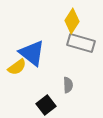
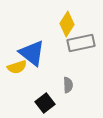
yellow diamond: moved 5 px left, 3 px down
gray rectangle: rotated 28 degrees counterclockwise
yellow semicircle: rotated 18 degrees clockwise
black square: moved 1 px left, 2 px up
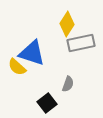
blue triangle: rotated 20 degrees counterclockwise
yellow semicircle: rotated 60 degrees clockwise
gray semicircle: moved 1 px up; rotated 21 degrees clockwise
black square: moved 2 px right
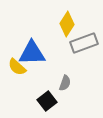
gray rectangle: moved 3 px right; rotated 8 degrees counterclockwise
blue triangle: rotated 20 degrees counterclockwise
gray semicircle: moved 3 px left, 1 px up
black square: moved 2 px up
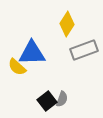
gray rectangle: moved 7 px down
gray semicircle: moved 3 px left, 16 px down
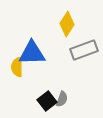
yellow semicircle: rotated 48 degrees clockwise
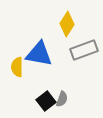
blue triangle: moved 7 px right, 1 px down; rotated 12 degrees clockwise
black square: moved 1 px left
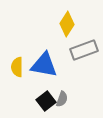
blue triangle: moved 5 px right, 11 px down
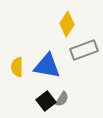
blue triangle: moved 3 px right, 1 px down
gray semicircle: rotated 14 degrees clockwise
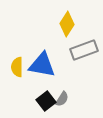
blue triangle: moved 5 px left, 1 px up
